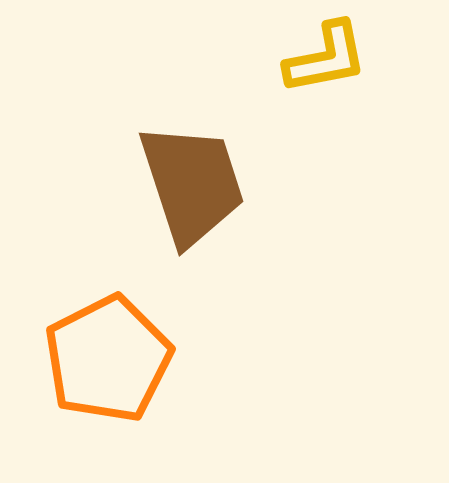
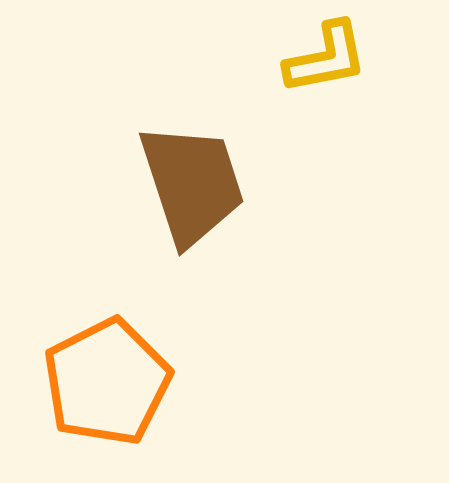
orange pentagon: moved 1 px left, 23 px down
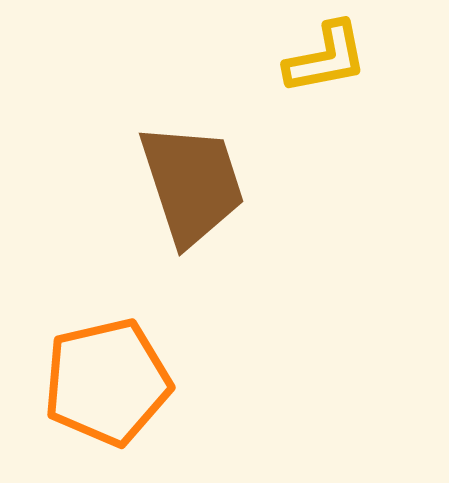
orange pentagon: rotated 14 degrees clockwise
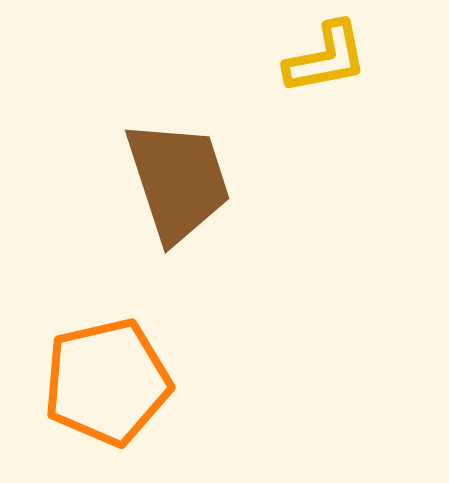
brown trapezoid: moved 14 px left, 3 px up
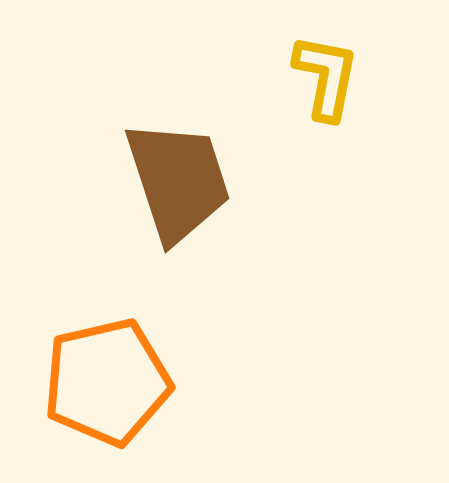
yellow L-shape: moved 19 px down; rotated 68 degrees counterclockwise
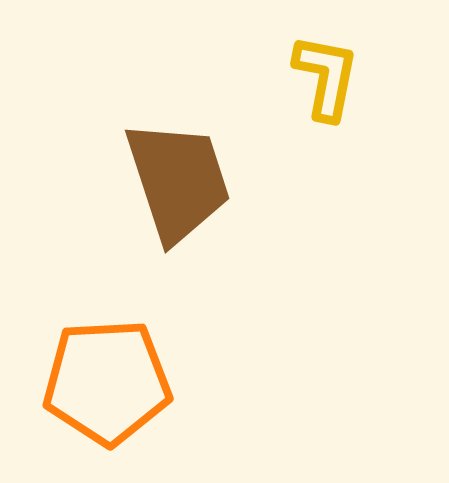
orange pentagon: rotated 10 degrees clockwise
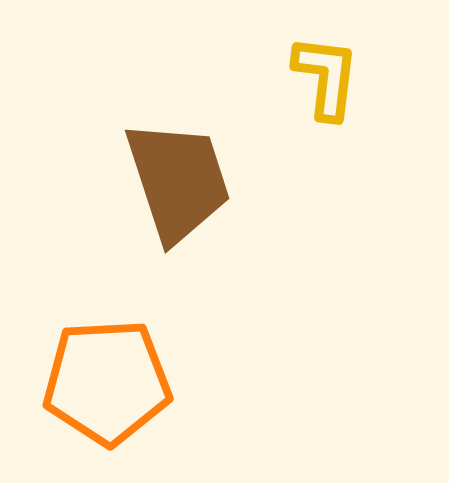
yellow L-shape: rotated 4 degrees counterclockwise
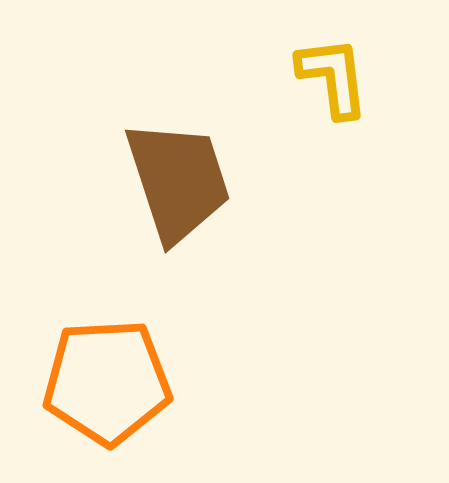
yellow L-shape: moved 7 px right; rotated 14 degrees counterclockwise
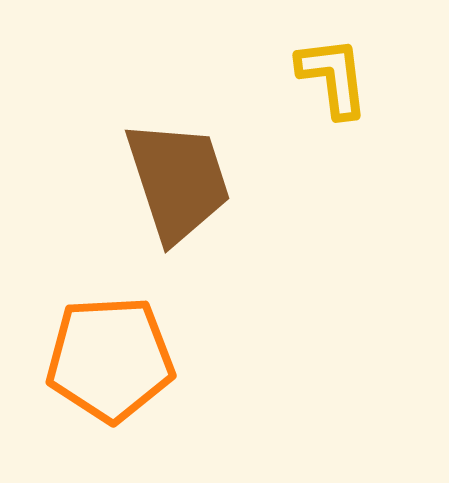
orange pentagon: moved 3 px right, 23 px up
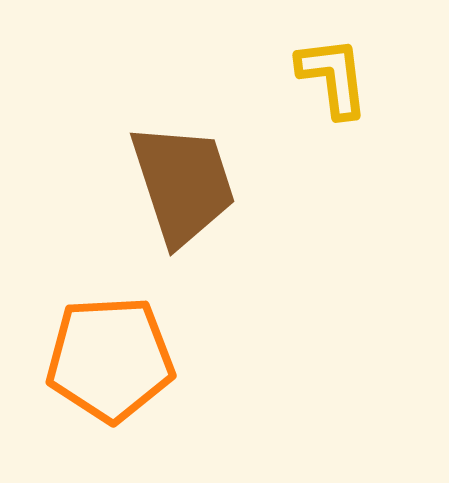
brown trapezoid: moved 5 px right, 3 px down
